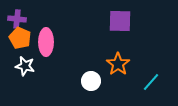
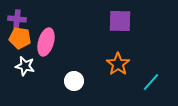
orange pentagon: rotated 15 degrees counterclockwise
pink ellipse: rotated 16 degrees clockwise
white circle: moved 17 px left
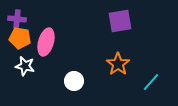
purple square: rotated 10 degrees counterclockwise
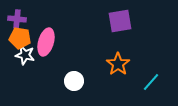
white star: moved 11 px up
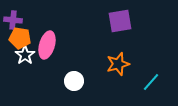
purple cross: moved 4 px left, 1 px down
pink ellipse: moved 1 px right, 3 px down
white star: rotated 24 degrees clockwise
orange star: rotated 20 degrees clockwise
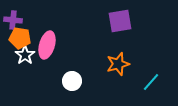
white circle: moved 2 px left
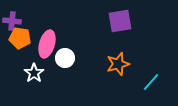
purple cross: moved 1 px left, 1 px down
pink ellipse: moved 1 px up
white star: moved 9 px right, 18 px down
white circle: moved 7 px left, 23 px up
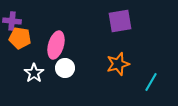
pink ellipse: moved 9 px right, 1 px down
white circle: moved 10 px down
cyan line: rotated 12 degrees counterclockwise
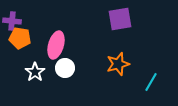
purple square: moved 2 px up
white star: moved 1 px right, 1 px up
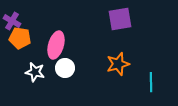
purple cross: rotated 24 degrees clockwise
white star: rotated 24 degrees counterclockwise
cyan line: rotated 30 degrees counterclockwise
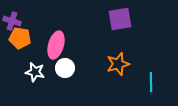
purple cross: rotated 12 degrees counterclockwise
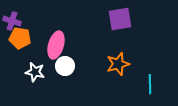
white circle: moved 2 px up
cyan line: moved 1 px left, 2 px down
